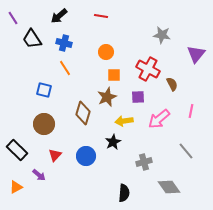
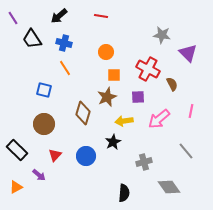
purple triangle: moved 8 px left, 1 px up; rotated 24 degrees counterclockwise
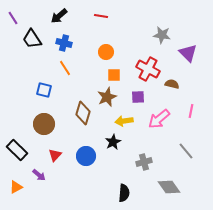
brown semicircle: rotated 48 degrees counterclockwise
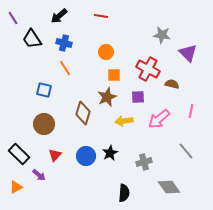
black star: moved 3 px left, 11 px down
black rectangle: moved 2 px right, 4 px down
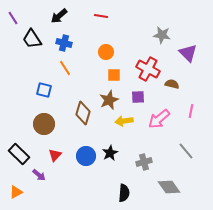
brown star: moved 2 px right, 3 px down
orange triangle: moved 5 px down
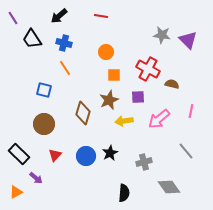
purple triangle: moved 13 px up
purple arrow: moved 3 px left, 3 px down
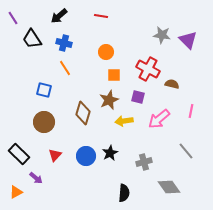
purple square: rotated 16 degrees clockwise
brown circle: moved 2 px up
